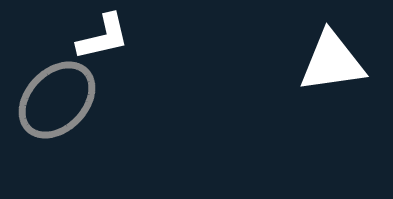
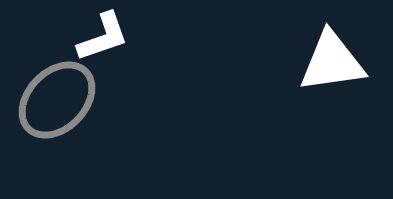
white L-shape: rotated 6 degrees counterclockwise
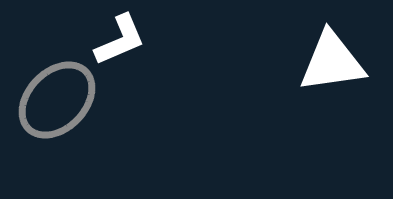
white L-shape: moved 17 px right, 3 px down; rotated 4 degrees counterclockwise
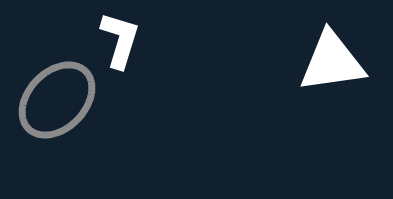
white L-shape: rotated 50 degrees counterclockwise
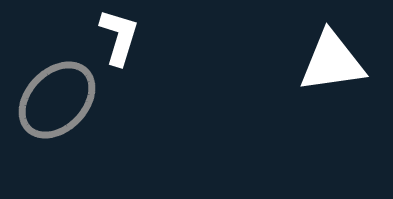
white L-shape: moved 1 px left, 3 px up
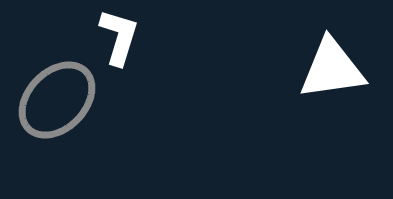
white triangle: moved 7 px down
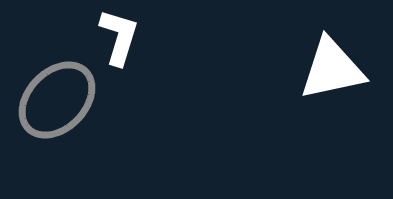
white triangle: rotated 4 degrees counterclockwise
